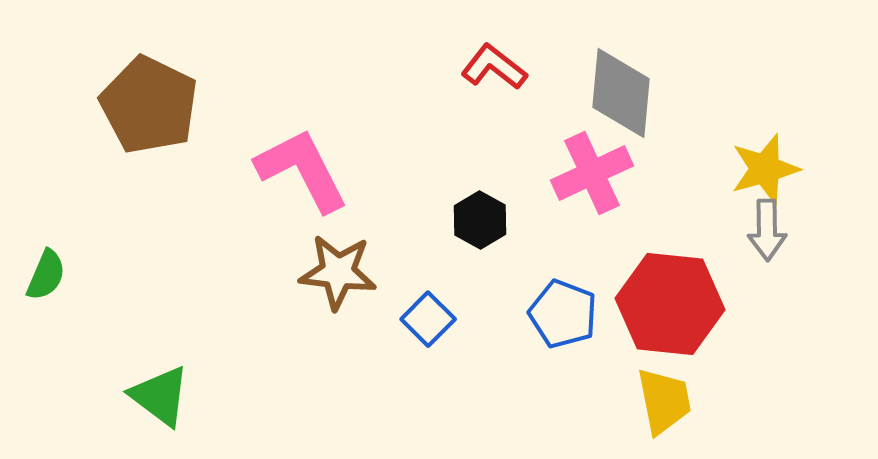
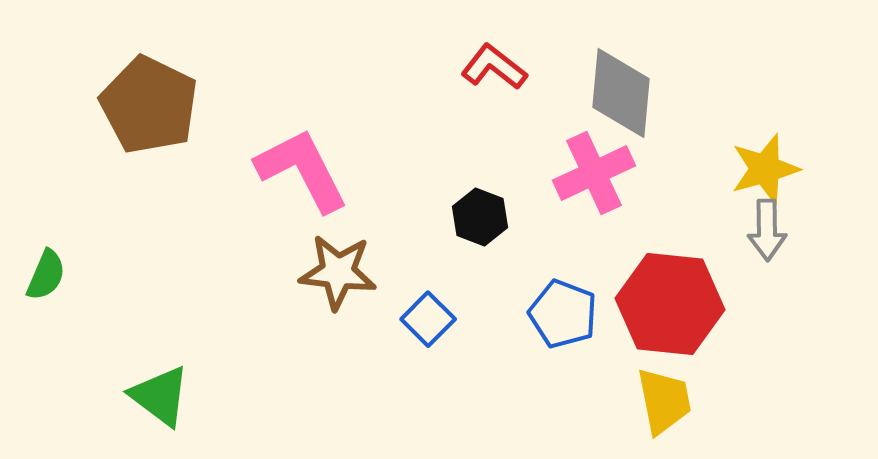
pink cross: moved 2 px right
black hexagon: moved 3 px up; rotated 8 degrees counterclockwise
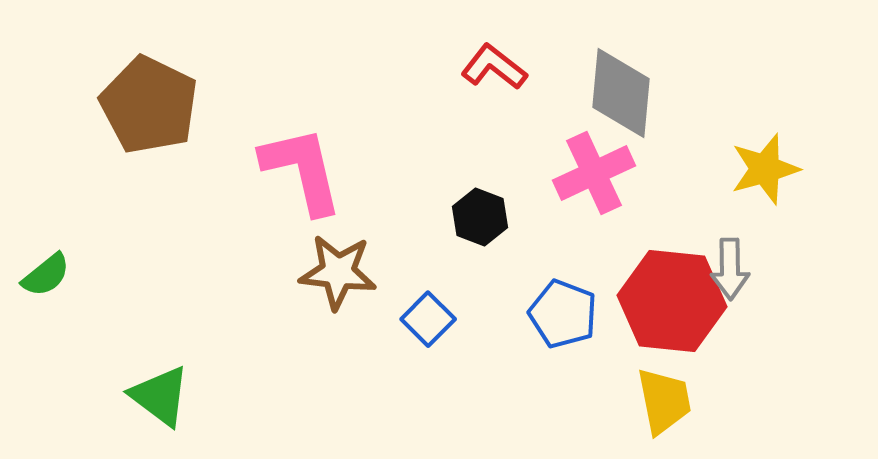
pink L-shape: rotated 14 degrees clockwise
gray arrow: moved 37 px left, 39 px down
green semicircle: rotated 28 degrees clockwise
red hexagon: moved 2 px right, 3 px up
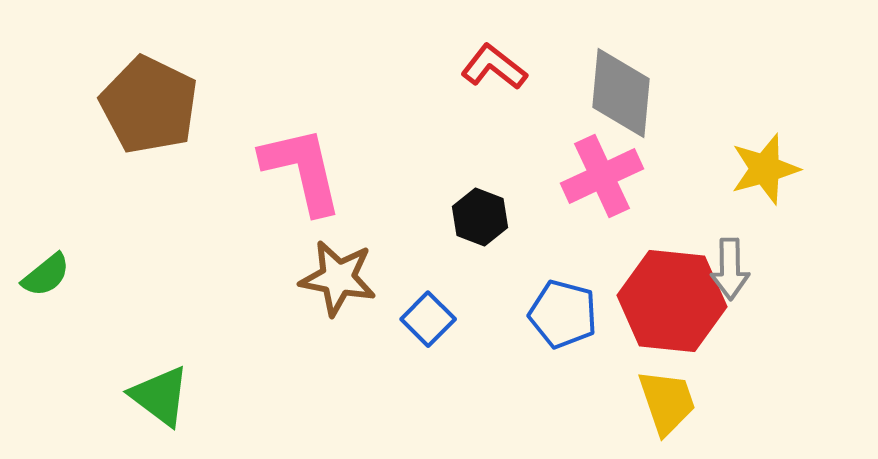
pink cross: moved 8 px right, 3 px down
brown star: moved 6 px down; rotated 4 degrees clockwise
blue pentagon: rotated 6 degrees counterclockwise
yellow trapezoid: moved 3 px right, 1 px down; rotated 8 degrees counterclockwise
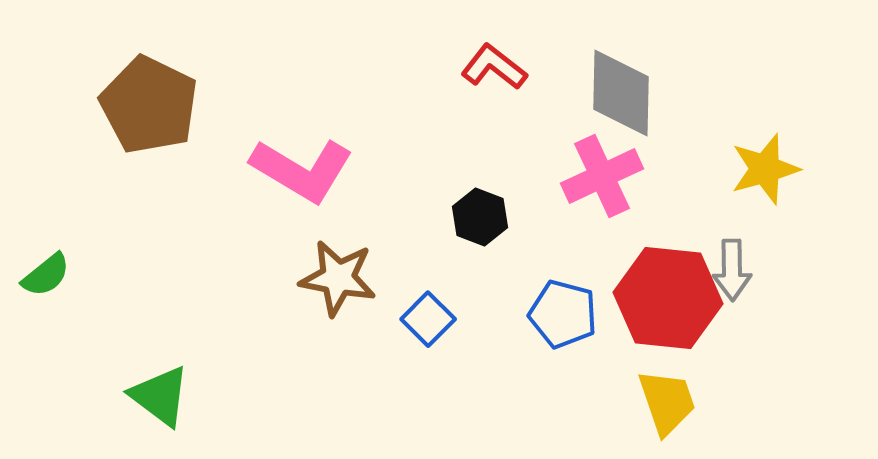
gray diamond: rotated 4 degrees counterclockwise
pink L-shape: rotated 134 degrees clockwise
gray arrow: moved 2 px right, 1 px down
red hexagon: moved 4 px left, 3 px up
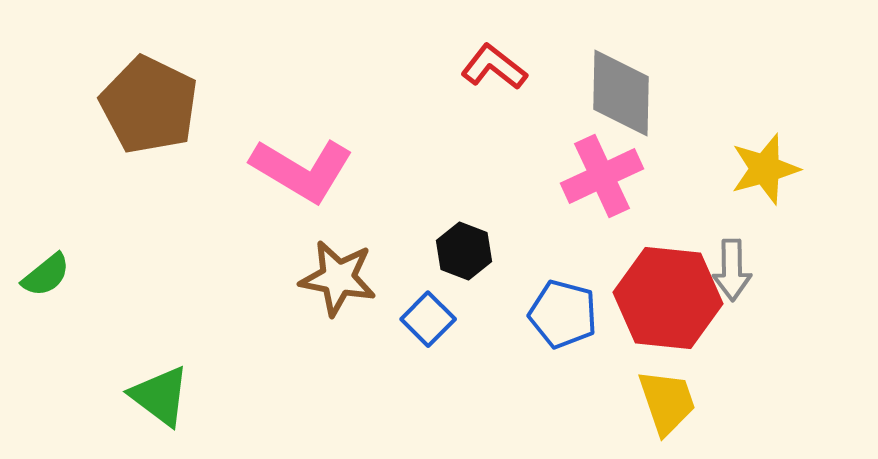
black hexagon: moved 16 px left, 34 px down
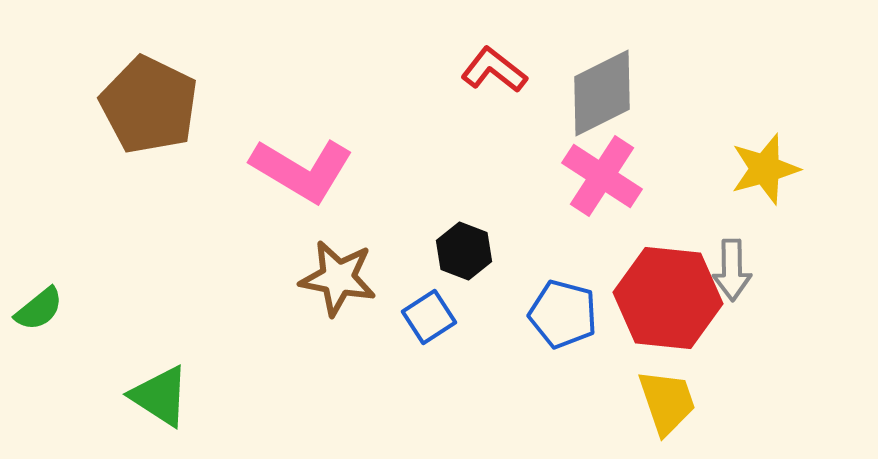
red L-shape: moved 3 px down
gray diamond: moved 19 px left; rotated 62 degrees clockwise
pink cross: rotated 32 degrees counterclockwise
green semicircle: moved 7 px left, 34 px down
blue square: moved 1 px right, 2 px up; rotated 12 degrees clockwise
green triangle: rotated 4 degrees counterclockwise
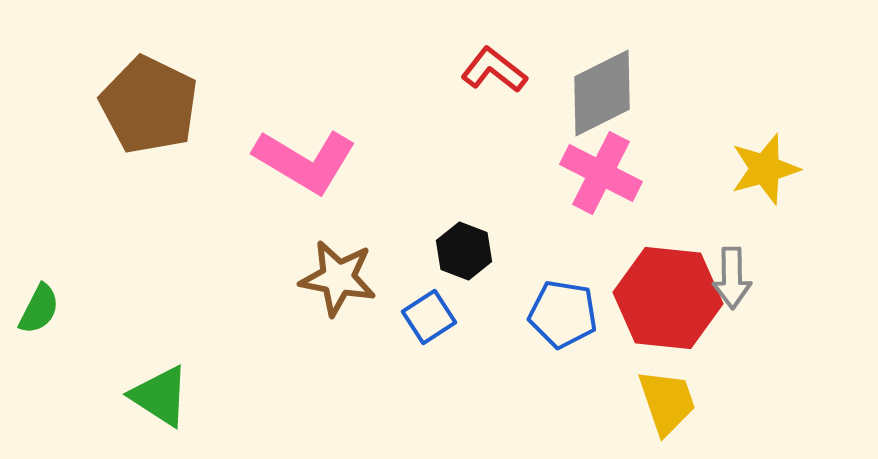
pink L-shape: moved 3 px right, 9 px up
pink cross: moved 1 px left, 3 px up; rotated 6 degrees counterclockwise
gray arrow: moved 8 px down
green semicircle: rotated 24 degrees counterclockwise
blue pentagon: rotated 6 degrees counterclockwise
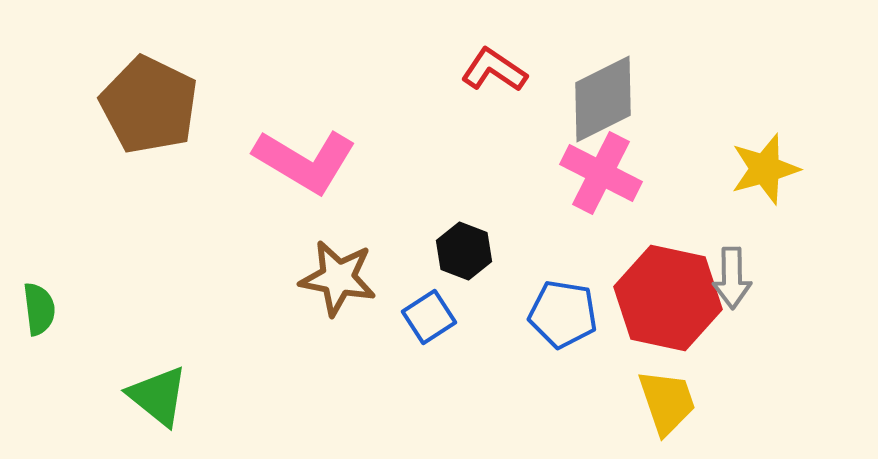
red L-shape: rotated 4 degrees counterclockwise
gray diamond: moved 1 px right, 6 px down
red hexagon: rotated 6 degrees clockwise
green semicircle: rotated 34 degrees counterclockwise
green triangle: moved 2 px left; rotated 6 degrees clockwise
